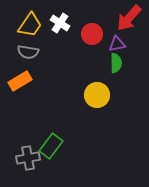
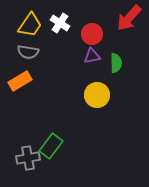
purple triangle: moved 25 px left, 12 px down
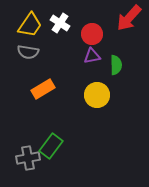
green semicircle: moved 2 px down
orange rectangle: moved 23 px right, 8 px down
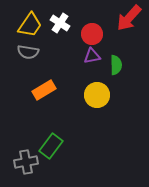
orange rectangle: moved 1 px right, 1 px down
gray cross: moved 2 px left, 4 px down
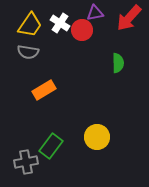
red circle: moved 10 px left, 4 px up
purple triangle: moved 3 px right, 43 px up
green semicircle: moved 2 px right, 2 px up
yellow circle: moved 42 px down
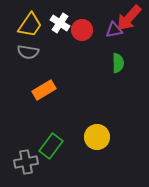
purple triangle: moved 19 px right, 17 px down
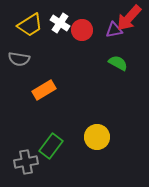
yellow trapezoid: rotated 24 degrees clockwise
gray semicircle: moved 9 px left, 7 px down
green semicircle: rotated 60 degrees counterclockwise
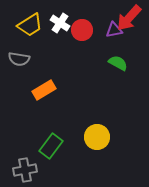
gray cross: moved 1 px left, 8 px down
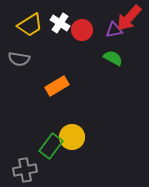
green semicircle: moved 5 px left, 5 px up
orange rectangle: moved 13 px right, 4 px up
yellow circle: moved 25 px left
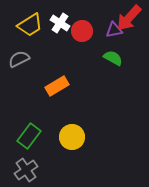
red circle: moved 1 px down
gray semicircle: rotated 145 degrees clockwise
green rectangle: moved 22 px left, 10 px up
gray cross: moved 1 px right; rotated 25 degrees counterclockwise
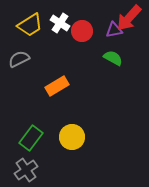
green rectangle: moved 2 px right, 2 px down
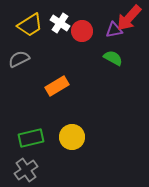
green rectangle: rotated 40 degrees clockwise
